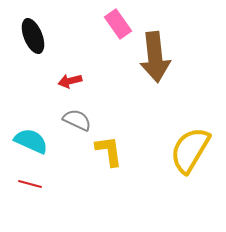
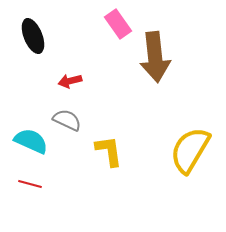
gray semicircle: moved 10 px left
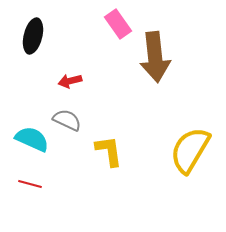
black ellipse: rotated 36 degrees clockwise
cyan semicircle: moved 1 px right, 2 px up
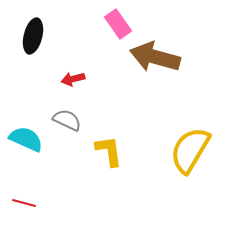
brown arrow: rotated 111 degrees clockwise
red arrow: moved 3 px right, 2 px up
cyan semicircle: moved 6 px left
red line: moved 6 px left, 19 px down
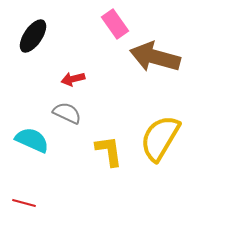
pink rectangle: moved 3 px left
black ellipse: rotated 20 degrees clockwise
gray semicircle: moved 7 px up
cyan semicircle: moved 6 px right, 1 px down
yellow semicircle: moved 30 px left, 12 px up
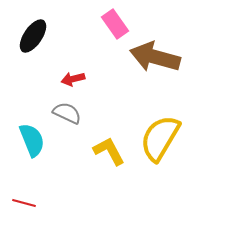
cyan semicircle: rotated 44 degrees clockwise
yellow L-shape: rotated 20 degrees counterclockwise
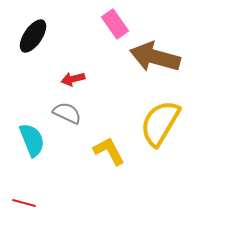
yellow semicircle: moved 15 px up
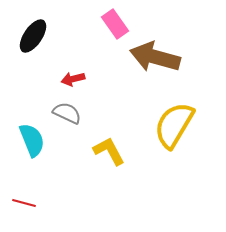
yellow semicircle: moved 14 px right, 2 px down
